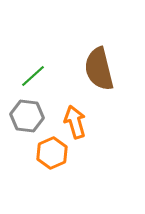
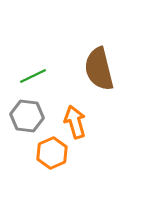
green line: rotated 16 degrees clockwise
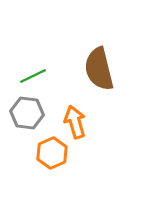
gray hexagon: moved 3 px up
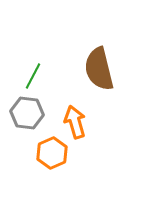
green line: rotated 36 degrees counterclockwise
